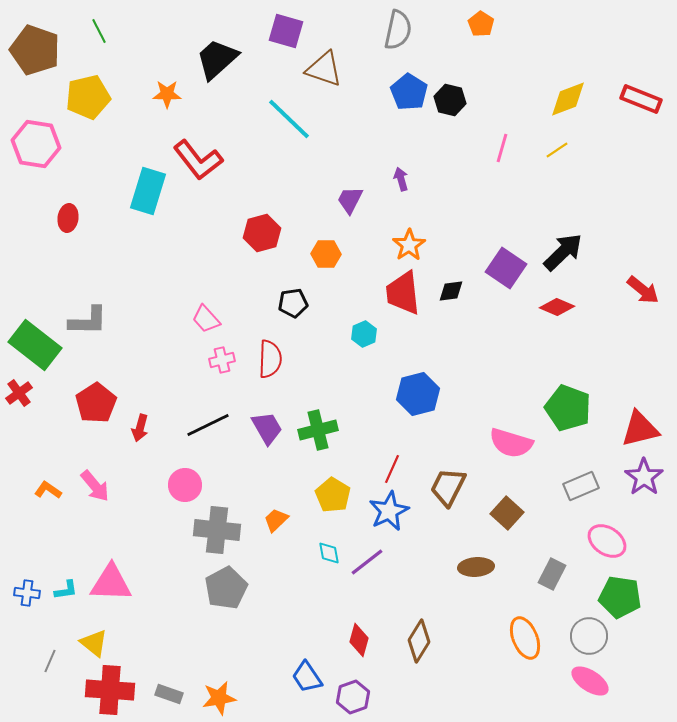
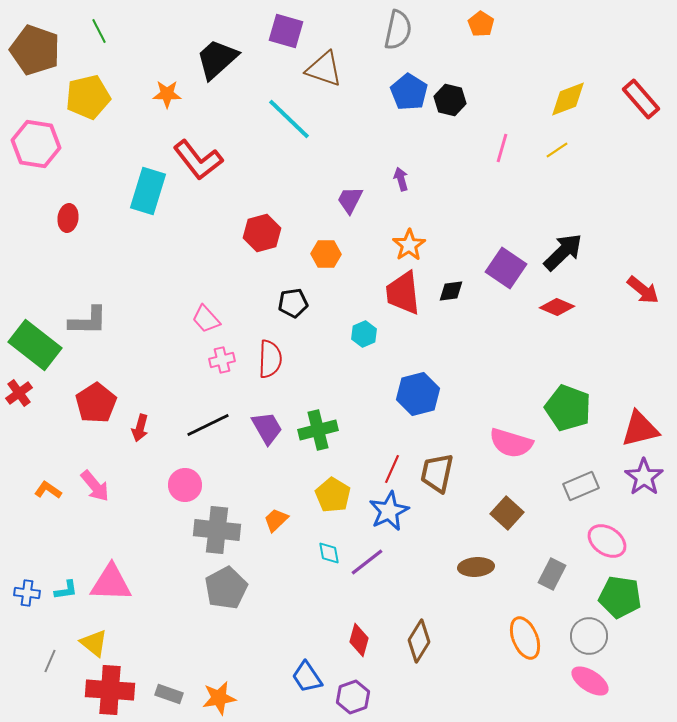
red rectangle at (641, 99): rotated 27 degrees clockwise
brown trapezoid at (448, 487): moved 11 px left, 14 px up; rotated 15 degrees counterclockwise
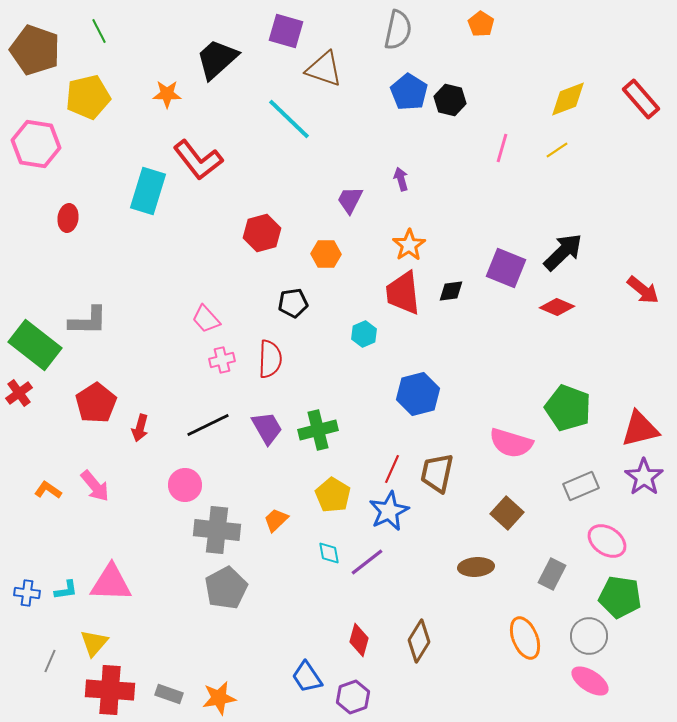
purple square at (506, 268): rotated 12 degrees counterclockwise
yellow triangle at (94, 643): rotated 32 degrees clockwise
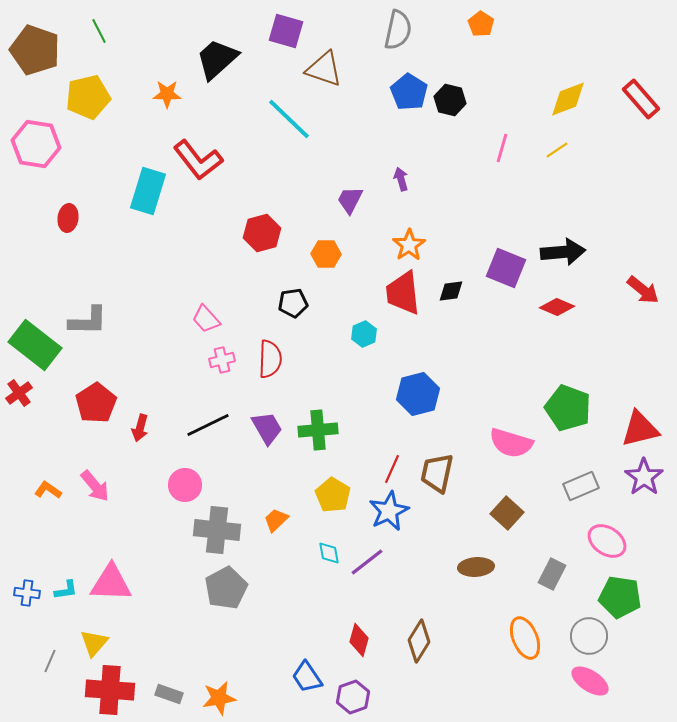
black arrow at (563, 252): rotated 39 degrees clockwise
green cross at (318, 430): rotated 9 degrees clockwise
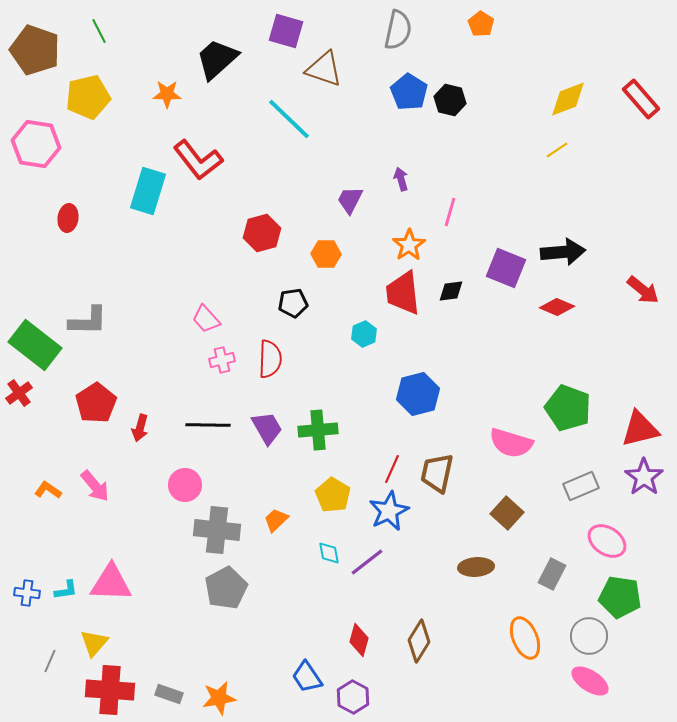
pink line at (502, 148): moved 52 px left, 64 px down
black line at (208, 425): rotated 27 degrees clockwise
purple hexagon at (353, 697): rotated 12 degrees counterclockwise
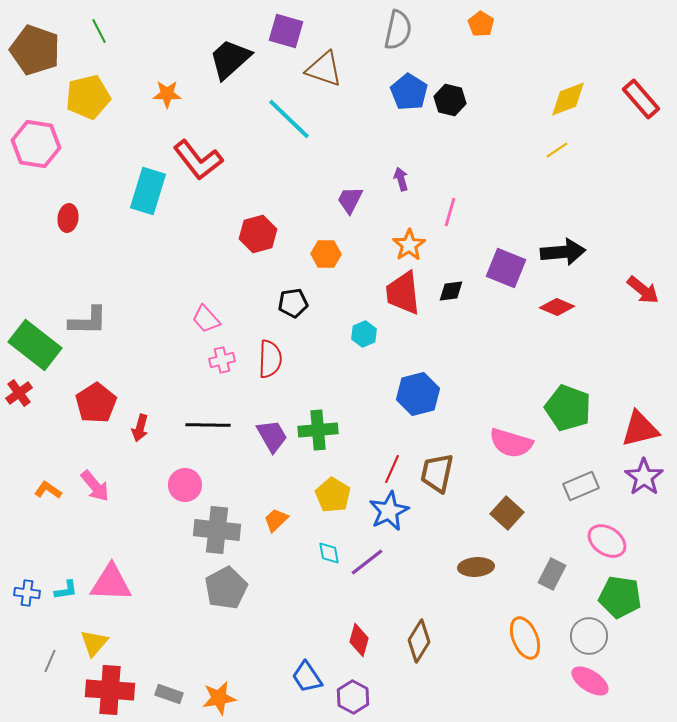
black trapezoid at (217, 59): moved 13 px right
red hexagon at (262, 233): moved 4 px left, 1 px down
purple trapezoid at (267, 428): moved 5 px right, 8 px down
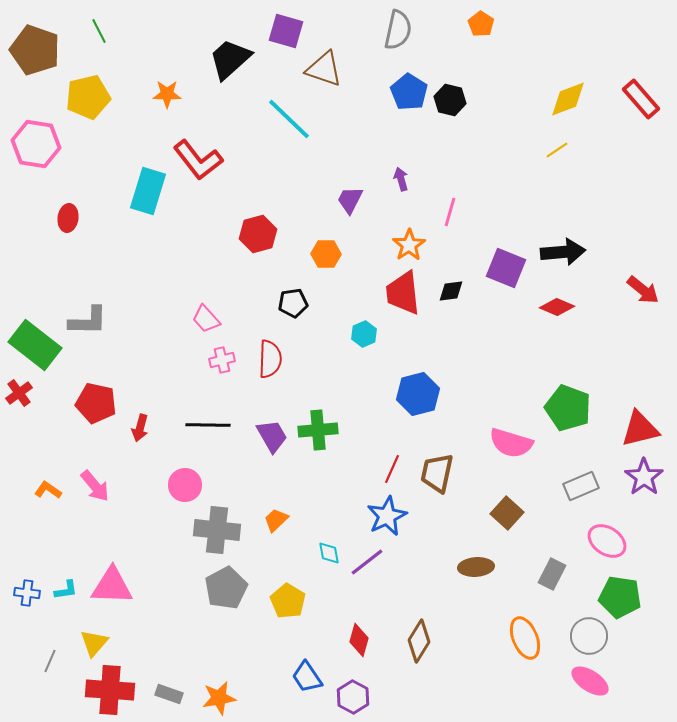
red pentagon at (96, 403): rotated 27 degrees counterclockwise
yellow pentagon at (333, 495): moved 45 px left, 106 px down
blue star at (389, 511): moved 2 px left, 5 px down
pink triangle at (111, 583): moved 1 px right, 3 px down
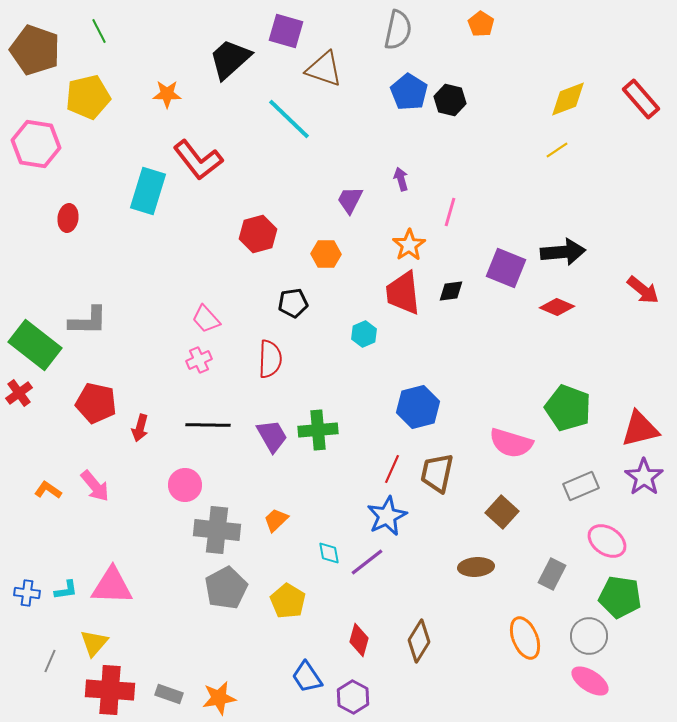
pink cross at (222, 360): moved 23 px left; rotated 10 degrees counterclockwise
blue hexagon at (418, 394): moved 13 px down
brown square at (507, 513): moved 5 px left, 1 px up
